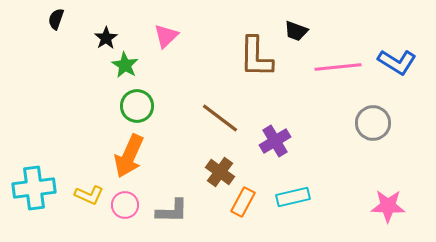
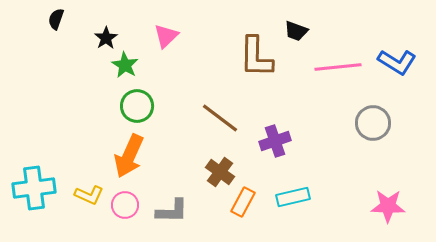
purple cross: rotated 12 degrees clockwise
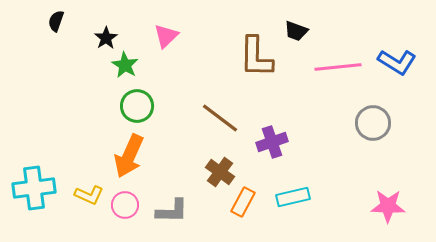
black semicircle: moved 2 px down
purple cross: moved 3 px left, 1 px down
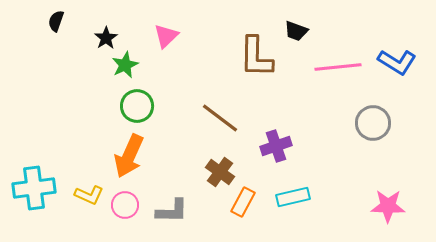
green star: rotated 16 degrees clockwise
purple cross: moved 4 px right, 4 px down
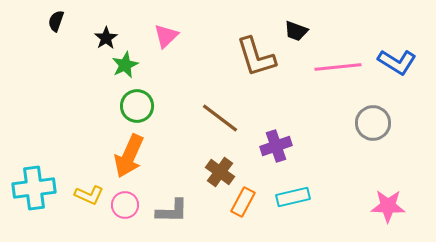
brown L-shape: rotated 18 degrees counterclockwise
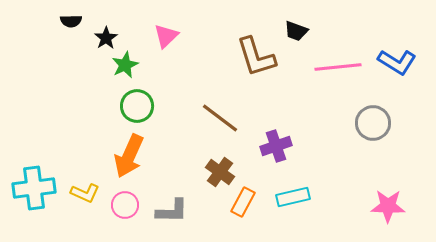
black semicircle: moved 15 px right; rotated 110 degrees counterclockwise
yellow L-shape: moved 4 px left, 2 px up
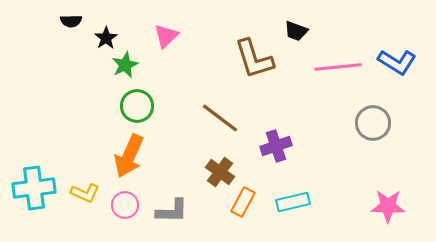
brown L-shape: moved 2 px left, 2 px down
cyan rectangle: moved 5 px down
